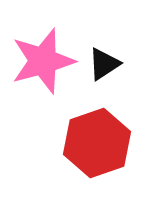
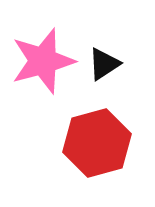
red hexagon: rotated 4 degrees clockwise
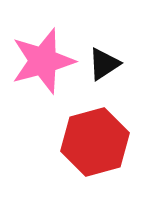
red hexagon: moved 2 px left, 1 px up
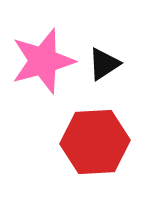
red hexagon: rotated 12 degrees clockwise
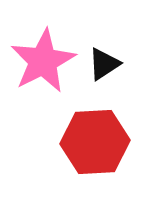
pink star: rotated 12 degrees counterclockwise
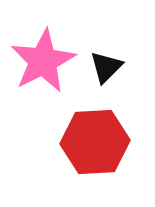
black triangle: moved 2 px right, 3 px down; rotated 12 degrees counterclockwise
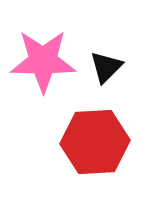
pink star: rotated 28 degrees clockwise
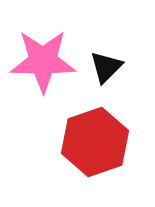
red hexagon: rotated 16 degrees counterclockwise
